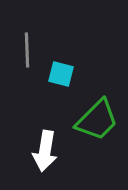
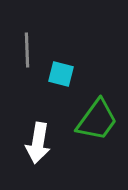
green trapezoid: rotated 9 degrees counterclockwise
white arrow: moved 7 px left, 8 px up
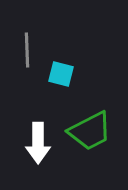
green trapezoid: moved 7 px left, 11 px down; rotated 27 degrees clockwise
white arrow: rotated 9 degrees counterclockwise
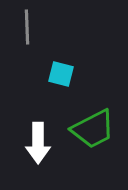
gray line: moved 23 px up
green trapezoid: moved 3 px right, 2 px up
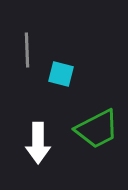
gray line: moved 23 px down
green trapezoid: moved 4 px right
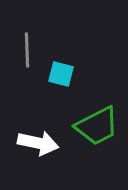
green trapezoid: moved 3 px up
white arrow: rotated 78 degrees counterclockwise
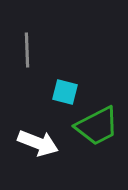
cyan square: moved 4 px right, 18 px down
white arrow: rotated 9 degrees clockwise
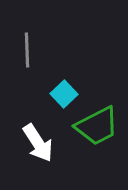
cyan square: moved 1 px left, 2 px down; rotated 32 degrees clockwise
white arrow: rotated 36 degrees clockwise
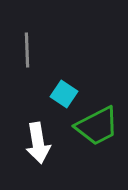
cyan square: rotated 12 degrees counterclockwise
white arrow: rotated 24 degrees clockwise
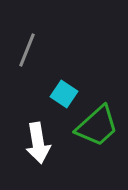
gray line: rotated 24 degrees clockwise
green trapezoid: rotated 15 degrees counterclockwise
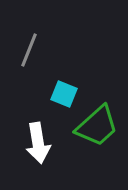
gray line: moved 2 px right
cyan square: rotated 12 degrees counterclockwise
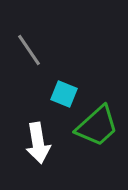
gray line: rotated 56 degrees counterclockwise
